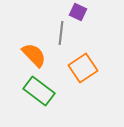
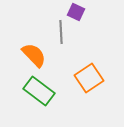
purple square: moved 2 px left
gray line: moved 1 px up; rotated 10 degrees counterclockwise
orange square: moved 6 px right, 10 px down
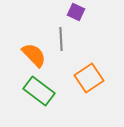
gray line: moved 7 px down
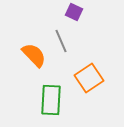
purple square: moved 2 px left
gray line: moved 2 px down; rotated 20 degrees counterclockwise
green rectangle: moved 12 px right, 9 px down; rotated 56 degrees clockwise
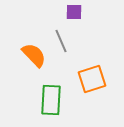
purple square: rotated 24 degrees counterclockwise
orange square: moved 3 px right, 1 px down; rotated 16 degrees clockwise
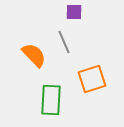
gray line: moved 3 px right, 1 px down
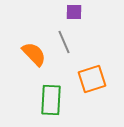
orange semicircle: moved 1 px up
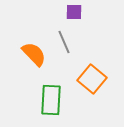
orange square: rotated 32 degrees counterclockwise
